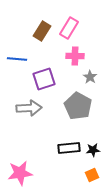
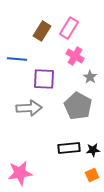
pink cross: rotated 30 degrees clockwise
purple square: rotated 20 degrees clockwise
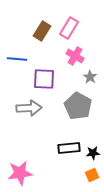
black star: moved 3 px down
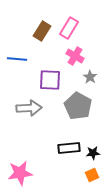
purple square: moved 6 px right, 1 px down
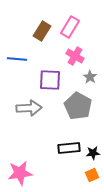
pink rectangle: moved 1 px right, 1 px up
